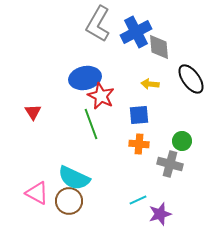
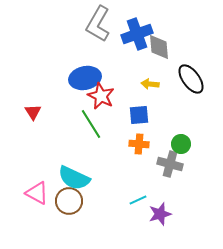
blue cross: moved 1 px right, 2 px down; rotated 8 degrees clockwise
green line: rotated 12 degrees counterclockwise
green circle: moved 1 px left, 3 px down
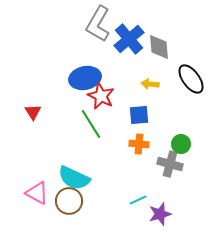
blue cross: moved 8 px left, 5 px down; rotated 20 degrees counterclockwise
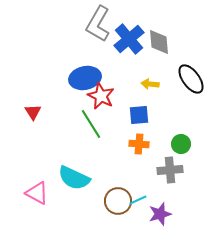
gray diamond: moved 5 px up
gray cross: moved 6 px down; rotated 20 degrees counterclockwise
brown circle: moved 49 px right
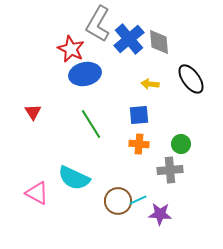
blue ellipse: moved 4 px up
red star: moved 30 px left, 47 px up
purple star: rotated 20 degrees clockwise
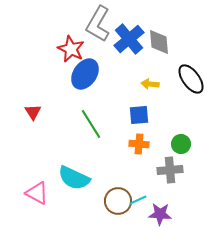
blue ellipse: rotated 44 degrees counterclockwise
